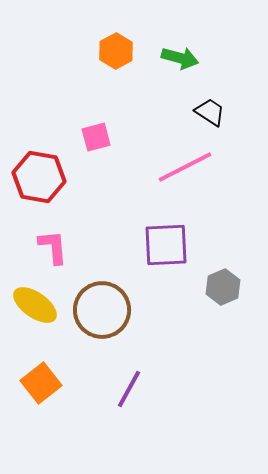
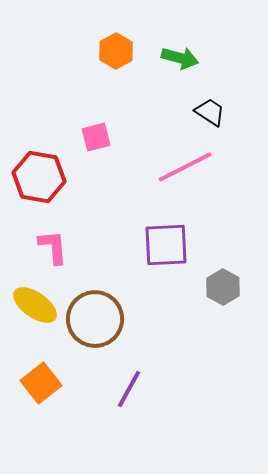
gray hexagon: rotated 8 degrees counterclockwise
brown circle: moved 7 px left, 9 px down
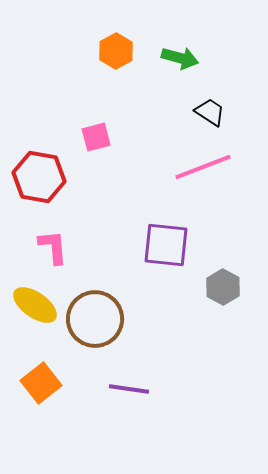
pink line: moved 18 px right; rotated 6 degrees clockwise
purple square: rotated 9 degrees clockwise
purple line: rotated 69 degrees clockwise
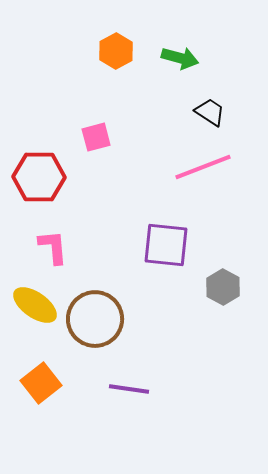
red hexagon: rotated 9 degrees counterclockwise
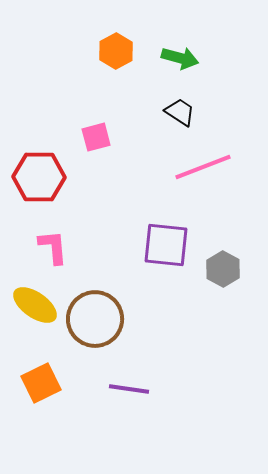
black trapezoid: moved 30 px left
gray hexagon: moved 18 px up
orange square: rotated 12 degrees clockwise
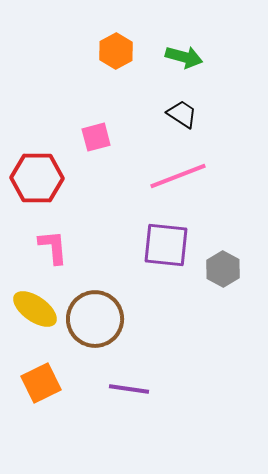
green arrow: moved 4 px right, 1 px up
black trapezoid: moved 2 px right, 2 px down
pink line: moved 25 px left, 9 px down
red hexagon: moved 2 px left, 1 px down
yellow ellipse: moved 4 px down
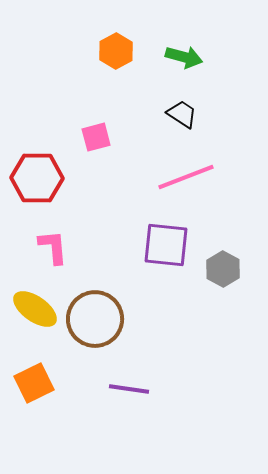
pink line: moved 8 px right, 1 px down
orange square: moved 7 px left
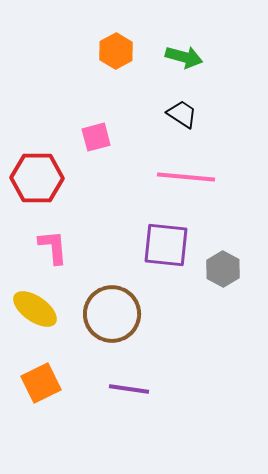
pink line: rotated 26 degrees clockwise
brown circle: moved 17 px right, 5 px up
orange square: moved 7 px right
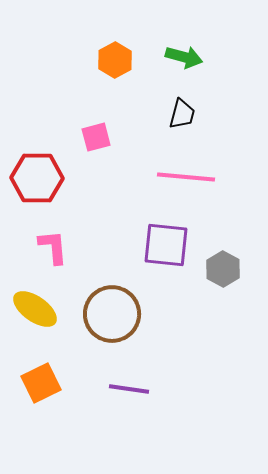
orange hexagon: moved 1 px left, 9 px down
black trapezoid: rotated 72 degrees clockwise
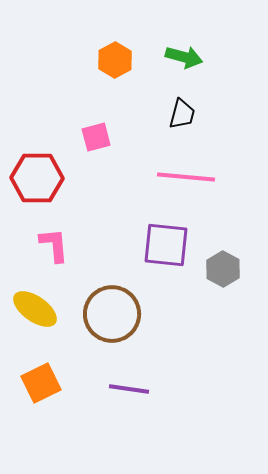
pink L-shape: moved 1 px right, 2 px up
